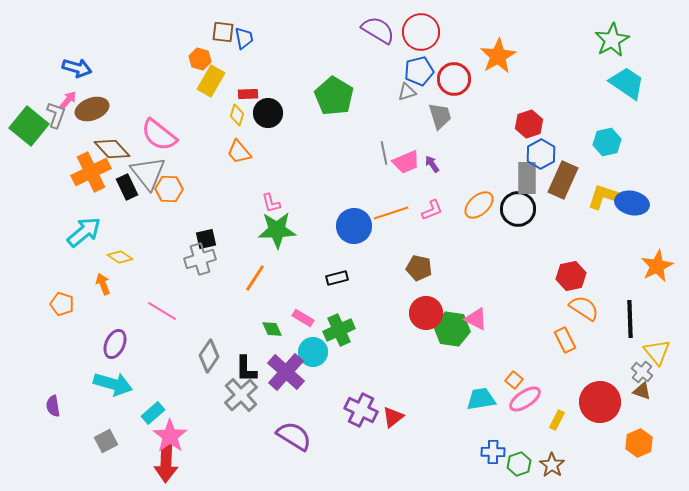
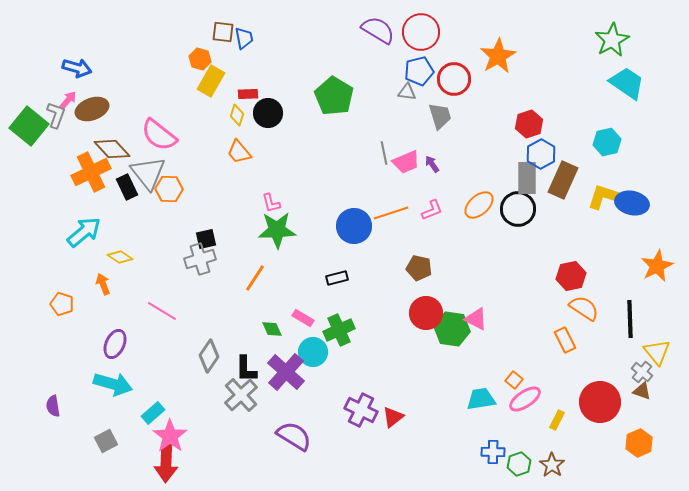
gray triangle at (407, 92): rotated 24 degrees clockwise
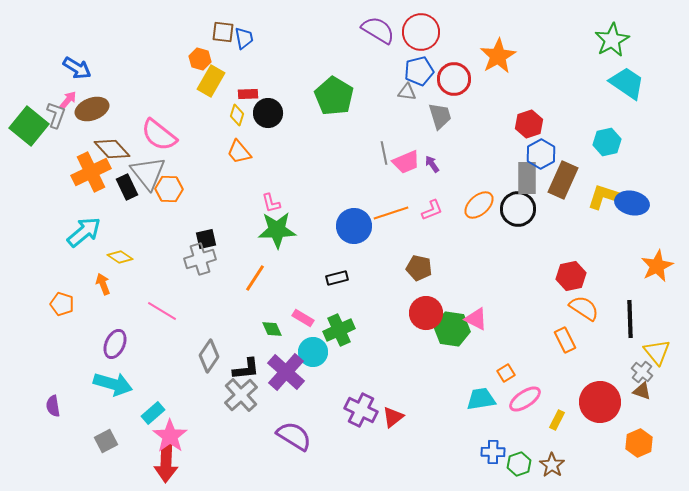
blue arrow at (77, 68): rotated 16 degrees clockwise
black L-shape at (246, 369): rotated 96 degrees counterclockwise
orange square at (514, 380): moved 8 px left, 7 px up; rotated 18 degrees clockwise
